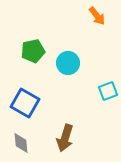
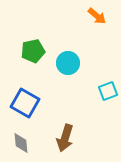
orange arrow: rotated 12 degrees counterclockwise
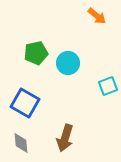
green pentagon: moved 3 px right, 2 px down
cyan square: moved 5 px up
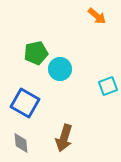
cyan circle: moved 8 px left, 6 px down
brown arrow: moved 1 px left
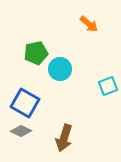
orange arrow: moved 8 px left, 8 px down
gray diamond: moved 12 px up; rotated 60 degrees counterclockwise
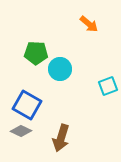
green pentagon: rotated 15 degrees clockwise
blue square: moved 2 px right, 2 px down
brown arrow: moved 3 px left
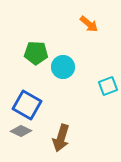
cyan circle: moved 3 px right, 2 px up
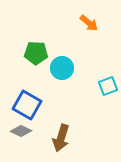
orange arrow: moved 1 px up
cyan circle: moved 1 px left, 1 px down
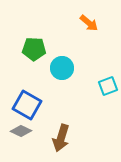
green pentagon: moved 2 px left, 4 px up
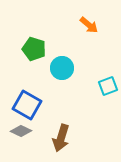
orange arrow: moved 2 px down
green pentagon: rotated 15 degrees clockwise
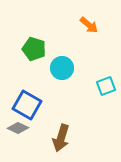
cyan square: moved 2 px left
gray diamond: moved 3 px left, 3 px up
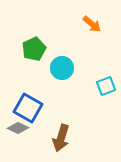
orange arrow: moved 3 px right, 1 px up
green pentagon: rotated 30 degrees clockwise
blue square: moved 1 px right, 3 px down
